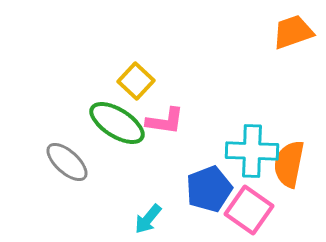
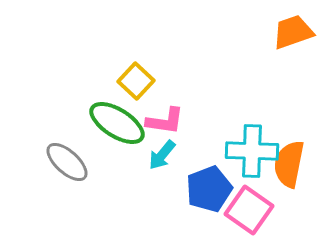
cyan arrow: moved 14 px right, 64 px up
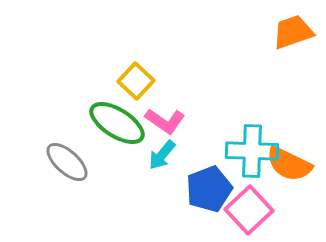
pink L-shape: rotated 27 degrees clockwise
orange semicircle: rotated 75 degrees counterclockwise
pink square: rotated 12 degrees clockwise
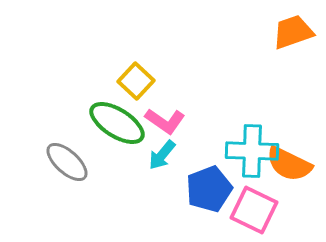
pink square: moved 5 px right; rotated 21 degrees counterclockwise
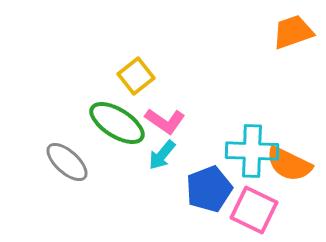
yellow square: moved 5 px up; rotated 9 degrees clockwise
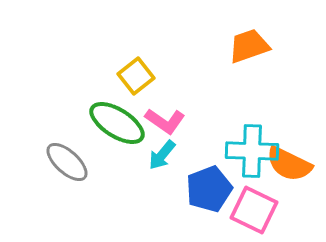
orange trapezoid: moved 44 px left, 14 px down
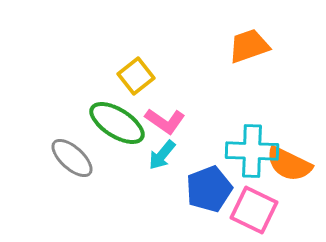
gray ellipse: moved 5 px right, 4 px up
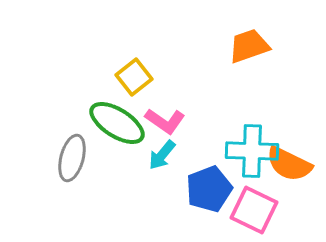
yellow square: moved 2 px left, 1 px down
gray ellipse: rotated 63 degrees clockwise
